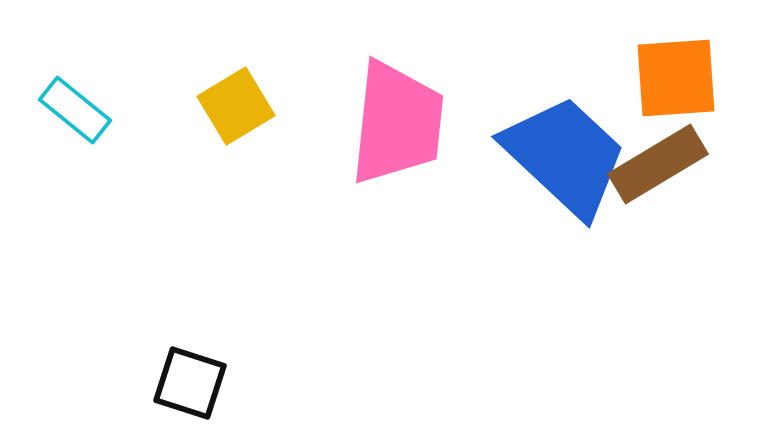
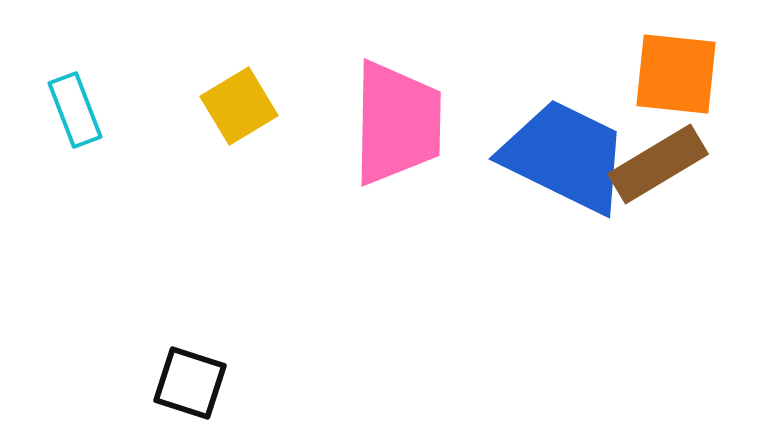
orange square: moved 4 px up; rotated 10 degrees clockwise
yellow square: moved 3 px right
cyan rectangle: rotated 30 degrees clockwise
pink trapezoid: rotated 5 degrees counterclockwise
blue trapezoid: rotated 17 degrees counterclockwise
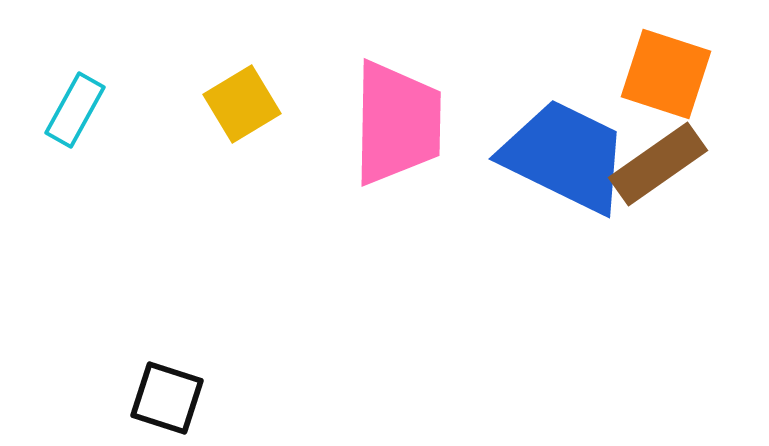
orange square: moved 10 px left; rotated 12 degrees clockwise
yellow square: moved 3 px right, 2 px up
cyan rectangle: rotated 50 degrees clockwise
brown rectangle: rotated 4 degrees counterclockwise
black square: moved 23 px left, 15 px down
